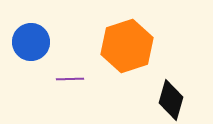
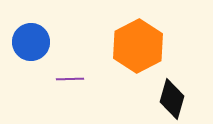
orange hexagon: moved 11 px right; rotated 9 degrees counterclockwise
black diamond: moved 1 px right, 1 px up
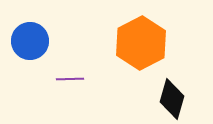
blue circle: moved 1 px left, 1 px up
orange hexagon: moved 3 px right, 3 px up
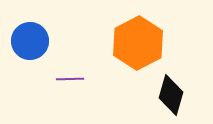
orange hexagon: moved 3 px left
black diamond: moved 1 px left, 4 px up
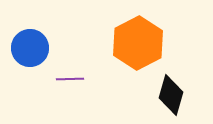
blue circle: moved 7 px down
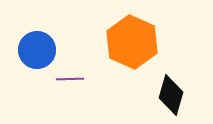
orange hexagon: moved 6 px left, 1 px up; rotated 9 degrees counterclockwise
blue circle: moved 7 px right, 2 px down
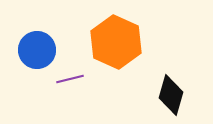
orange hexagon: moved 16 px left
purple line: rotated 12 degrees counterclockwise
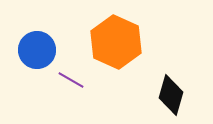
purple line: moved 1 px right, 1 px down; rotated 44 degrees clockwise
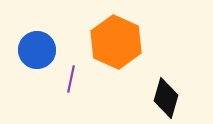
purple line: moved 1 px up; rotated 72 degrees clockwise
black diamond: moved 5 px left, 3 px down
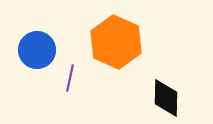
purple line: moved 1 px left, 1 px up
black diamond: rotated 15 degrees counterclockwise
